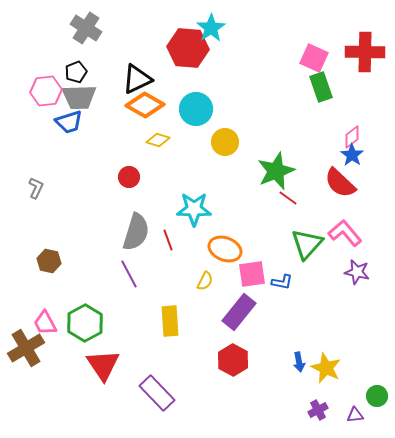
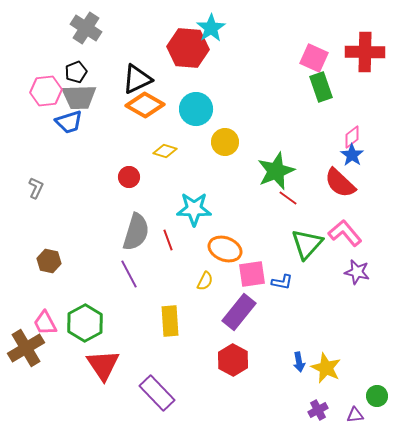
yellow diamond at (158, 140): moved 7 px right, 11 px down
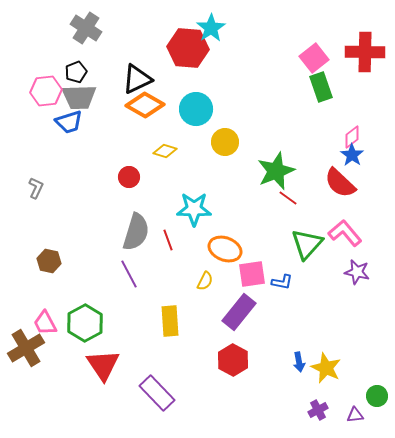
pink square at (314, 58): rotated 28 degrees clockwise
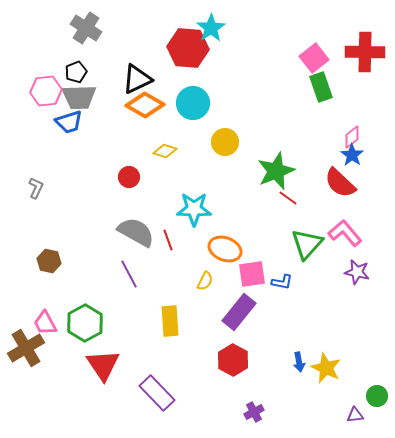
cyan circle at (196, 109): moved 3 px left, 6 px up
gray semicircle at (136, 232): rotated 78 degrees counterclockwise
purple cross at (318, 410): moved 64 px left, 2 px down
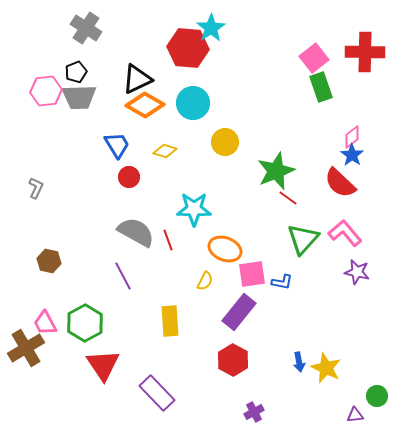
blue trapezoid at (69, 122): moved 48 px right, 23 px down; rotated 104 degrees counterclockwise
green triangle at (307, 244): moved 4 px left, 5 px up
purple line at (129, 274): moved 6 px left, 2 px down
